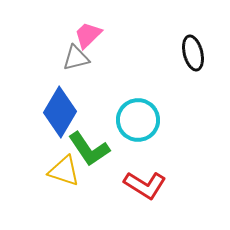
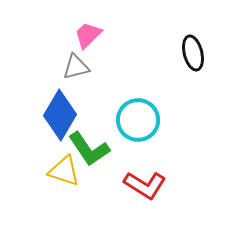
gray triangle: moved 9 px down
blue diamond: moved 3 px down
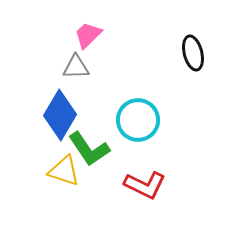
gray triangle: rotated 12 degrees clockwise
red L-shape: rotated 6 degrees counterclockwise
